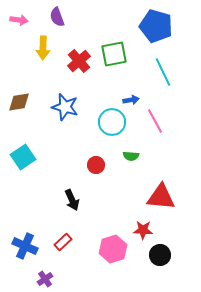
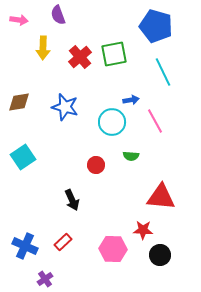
purple semicircle: moved 1 px right, 2 px up
red cross: moved 1 px right, 4 px up
pink hexagon: rotated 20 degrees clockwise
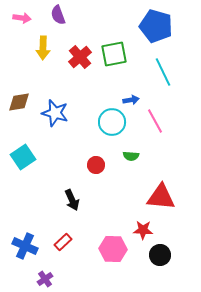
pink arrow: moved 3 px right, 2 px up
blue star: moved 10 px left, 6 px down
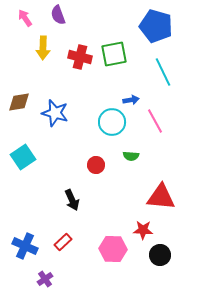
pink arrow: moved 3 px right; rotated 132 degrees counterclockwise
red cross: rotated 35 degrees counterclockwise
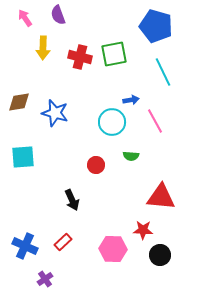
cyan square: rotated 30 degrees clockwise
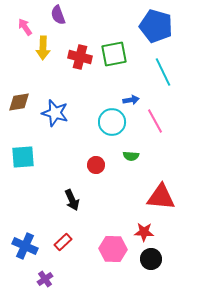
pink arrow: moved 9 px down
red star: moved 1 px right, 2 px down
black circle: moved 9 px left, 4 px down
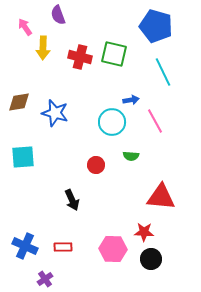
green square: rotated 24 degrees clockwise
red rectangle: moved 5 px down; rotated 42 degrees clockwise
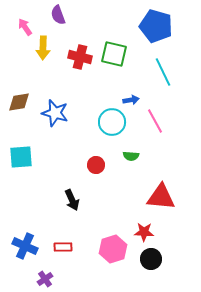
cyan square: moved 2 px left
pink hexagon: rotated 20 degrees counterclockwise
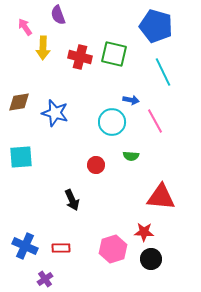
blue arrow: rotated 21 degrees clockwise
red rectangle: moved 2 px left, 1 px down
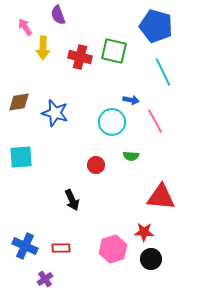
green square: moved 3 px up
